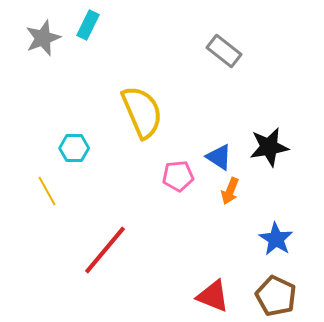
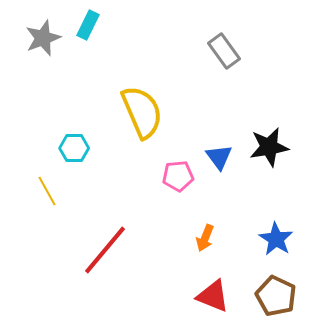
gray rectangle: rotated 16 degrees clockwise
blue triangle: rotated 20 degrees clockwise
orange arrow: moved 25 px left, 47 px down
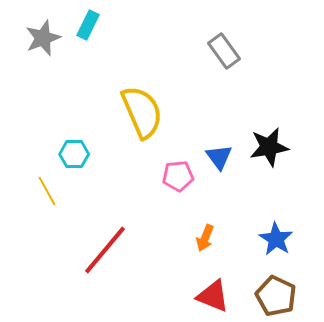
cyan hexagon: moved 6 px down
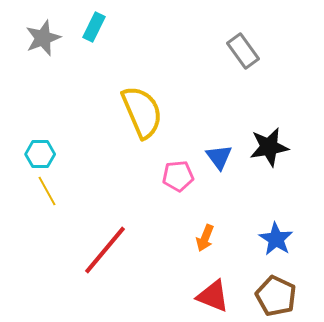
cyan rectangle: moved 6 px right, 2 px down
gray rectangle: moved 19 px right
cyan hexagon: moved 34 px left
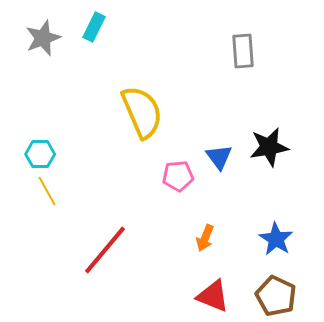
gray rectangle: rotated 32 degrees clockwise
